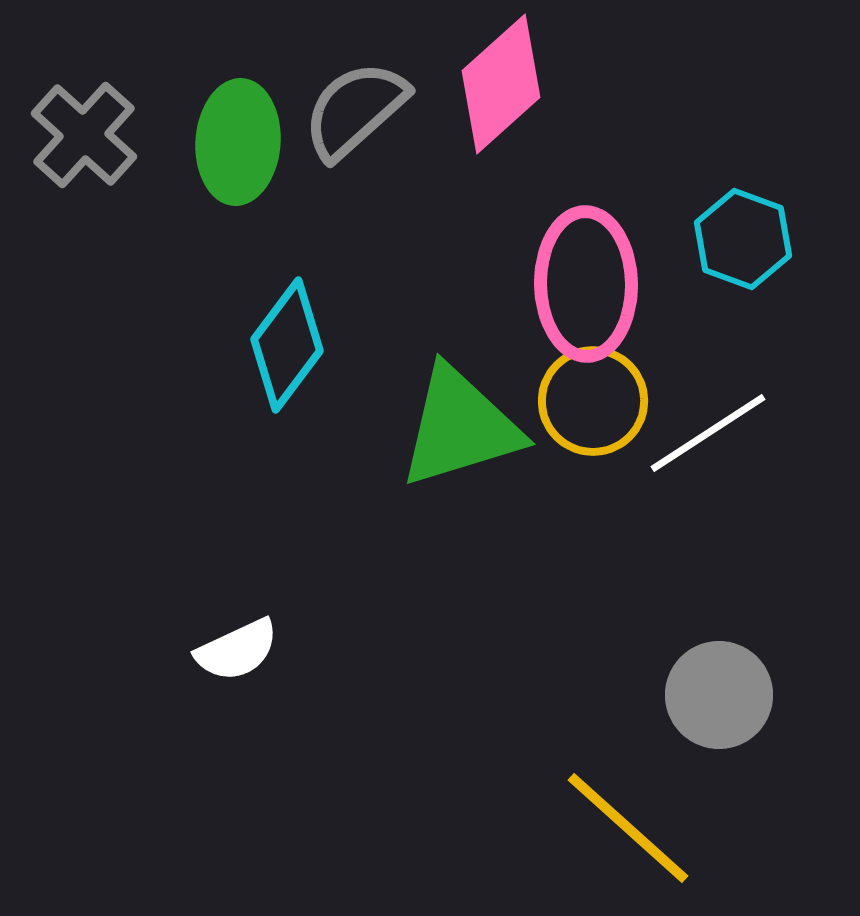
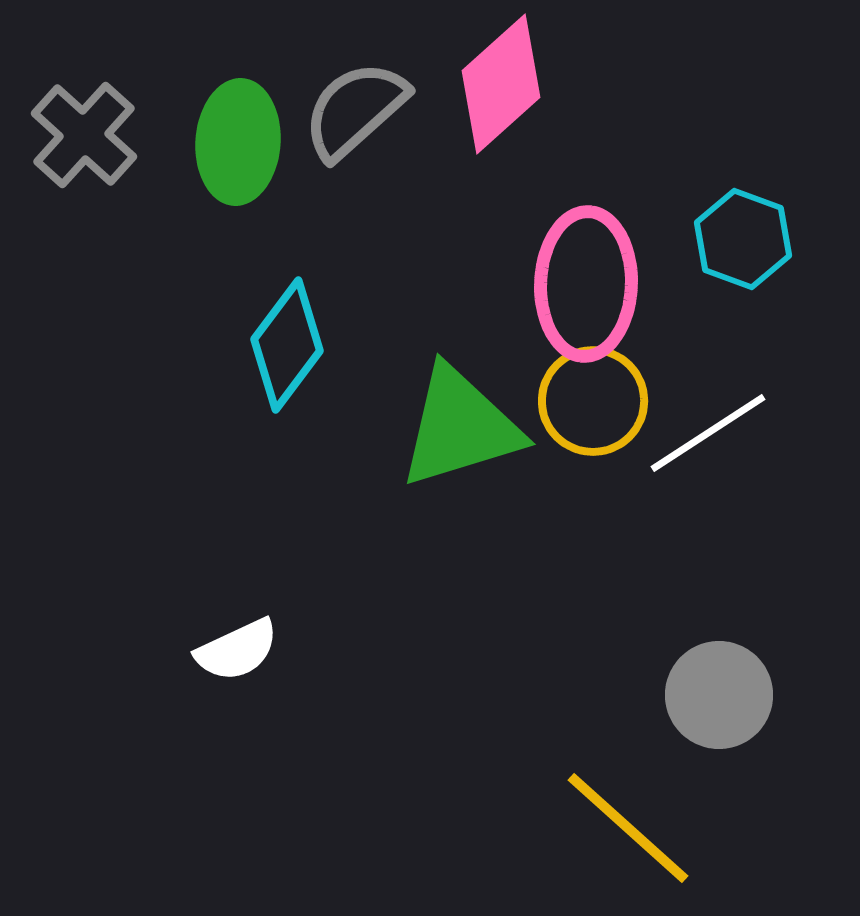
pink ellipse: rotated 3 degrees clockwise
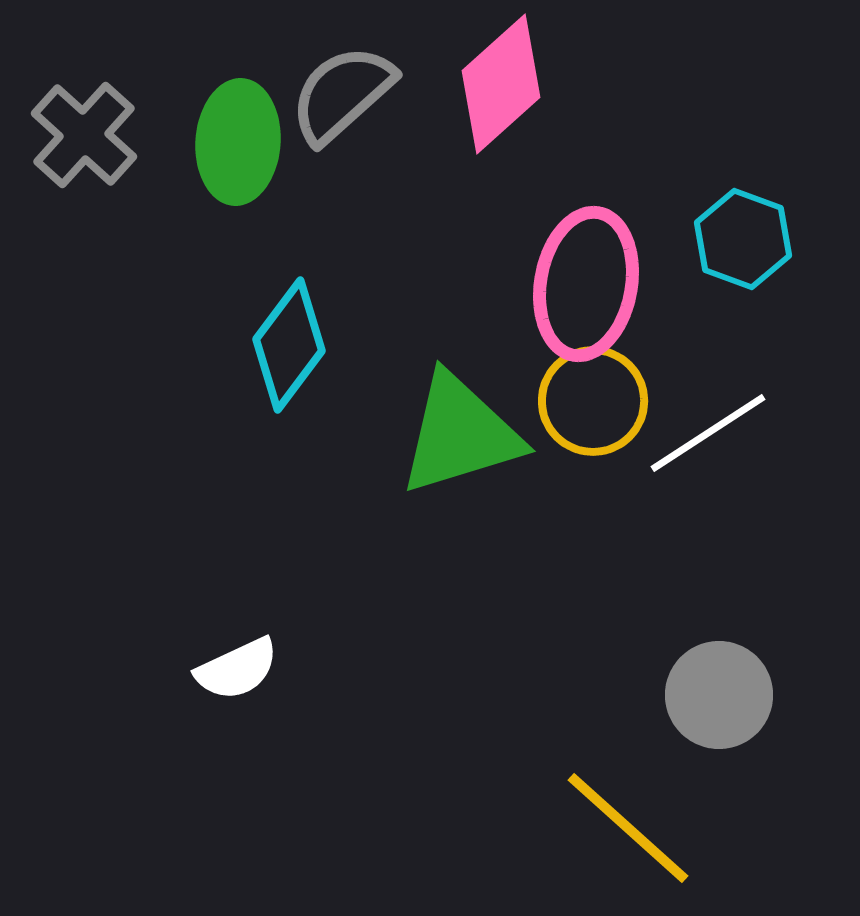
gray semicircle: moved 13 px left, 16 px up
pink ellipse: rotated 8 degrees clockwise
cyan diamond: moved 2 px right
green triangle: moved 7 px down
white semicircle: moved 19 px down
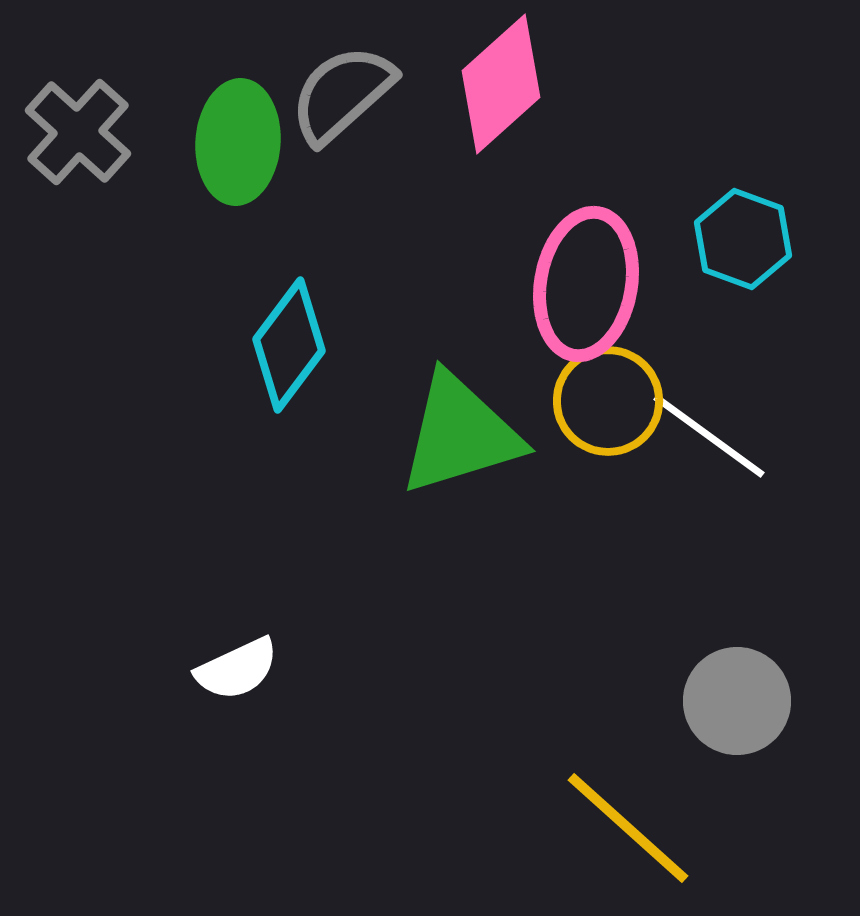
gray cross: moved 6 px left, 3 px up
yellow circle: moved 15 px right
white line: moved 1 px right, 3 px down; rotated 69 degrees clockwise
gray circle: moved 18 px right, 6 px down
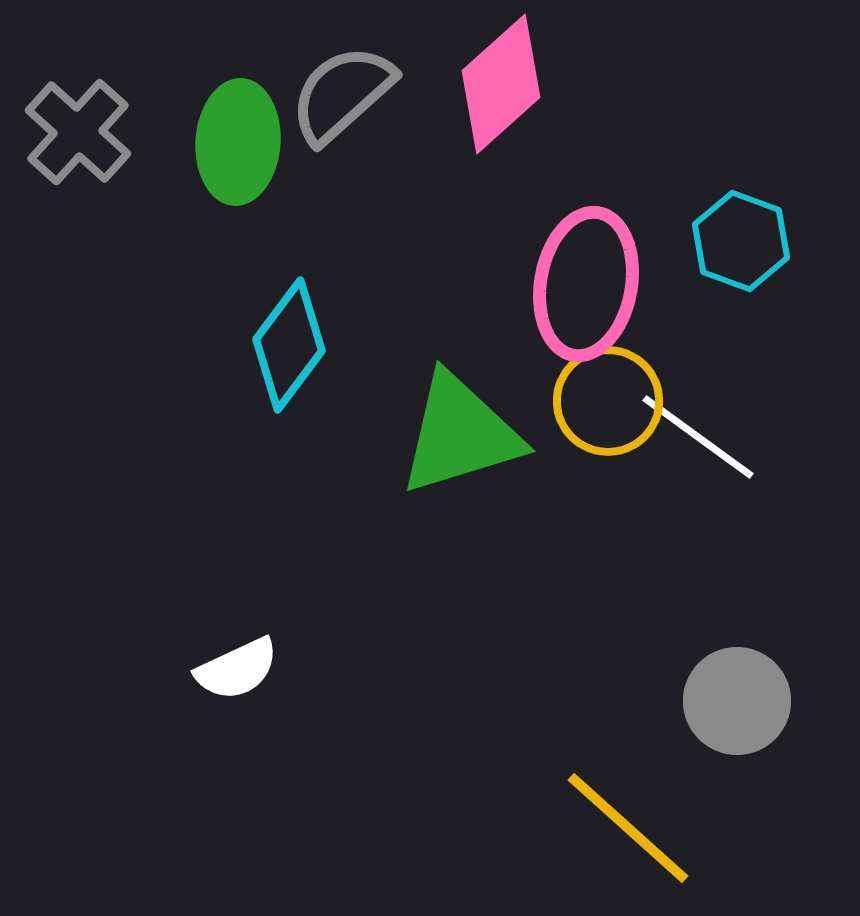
cyan hexagon: moved 2 px left, 2 px down
white line: moved 11 px left, 1 px down
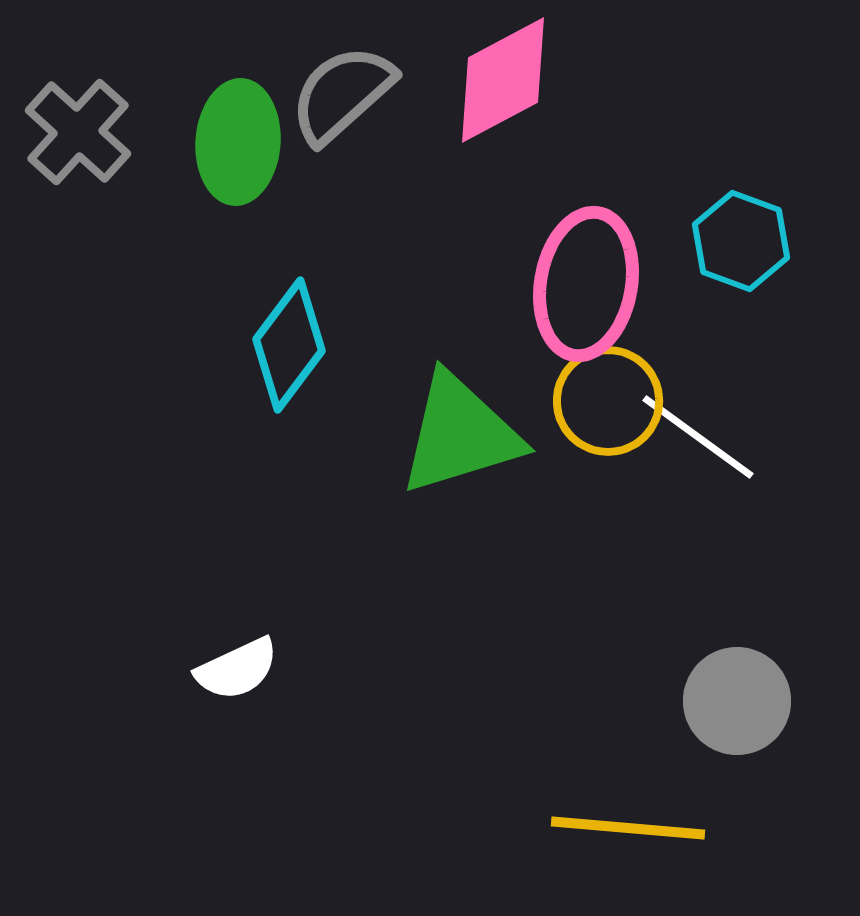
pink diamond: moved 2 px right, 4 px up; rotated 14 degrees clockwise
yellow line: rotated 37 degrees counterclockwise
